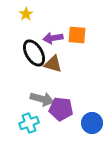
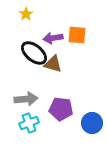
black ellipse: rotated 20 degrees counterclockwise
gray arrow: moved 16 px left; rotated 20 degrees counterclockwise
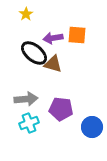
blue circle: moved 4 px down
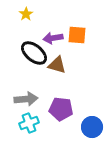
brown triangle: moved 4 px right, 1 px down
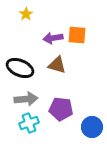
black ellipse: moved 14 px left, 15 px down; rotated 16 degrees counterclockwise
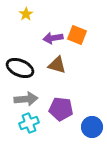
orange square: rotated 18 degrees clockwise
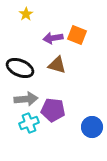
purple pentagon: moved 8 px left, 1 px down
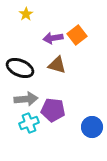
orange square: rotated 30 degrees clockwise
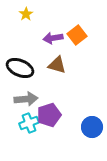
purple pentagon: moved 4 px left, 5 px down; rotated 25 degrees counterclockwise
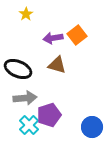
black ellipse: moved 2 px left, 1 px down
gray arrow: moved 1 px left, 1 px up
cyan cross: moved 2 px down; rotated 24 degrees counterclockwise
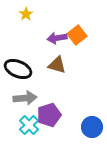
purple arrow: moved 4 px right
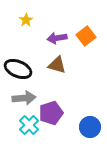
yellow star: moved 6 px down
orange square: moved 9 px right, 1 px down
gray arrow: moved 1 px left
purple pentagon: moved 2 px right, 2 px up
blue circle: moved 2 px left
